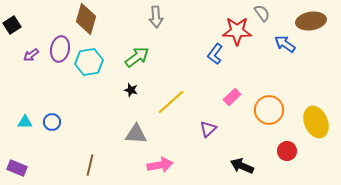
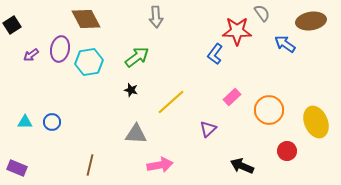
brown diamond: rotated 44 degrees counterclockwise
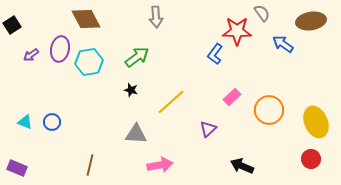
blue arrow: moved 2 px left
cyan triangle: rotated 21 degrees clockwise
red circle: moved 24 px right, 8 px down
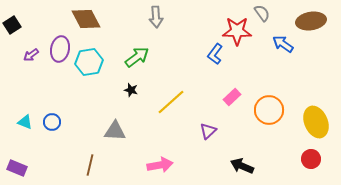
purple triangle: moved 2 px down
gray triangle: moved 21 px left, 3 px up
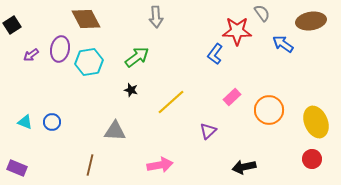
red circle: moved 1 px right
black arrow: moved 2 px right, 1 px down; rotated 35 degrees counterclockwise
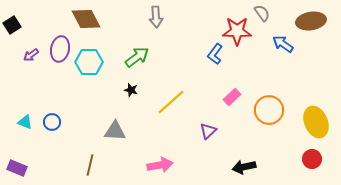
cyan hexagon: rotated 8 degrees clockwise
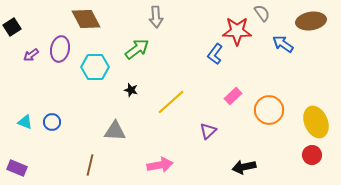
black square: moved 2 px down
green arrow: moved 8 px up
cyan hexagon: moved 6 px right, 5 px down
pink rectangle: moved 1 px right, 1 px up
red circle: moved 4 px up
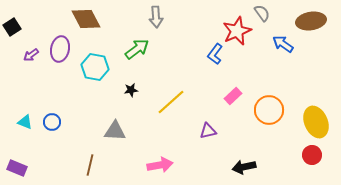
red star: rotated 24 degrees counterclockwise
cyan hexagon: rotated 12 degrees clockwise
black star: rotated 24 degrees counterclockwise
purple triangle: rotated 30 degrees clockwise
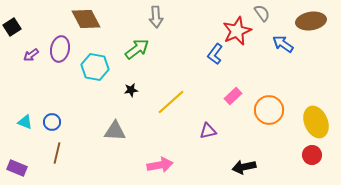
brown line: moved 33 px left, 12 px up
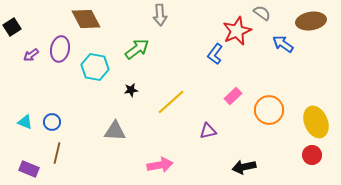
gray semicircle: rotated 18 degrees counterclockwise
gray arrow: moved 4 px right, 2 px up
purple rectangle: moved 12 px right, 1 px down
